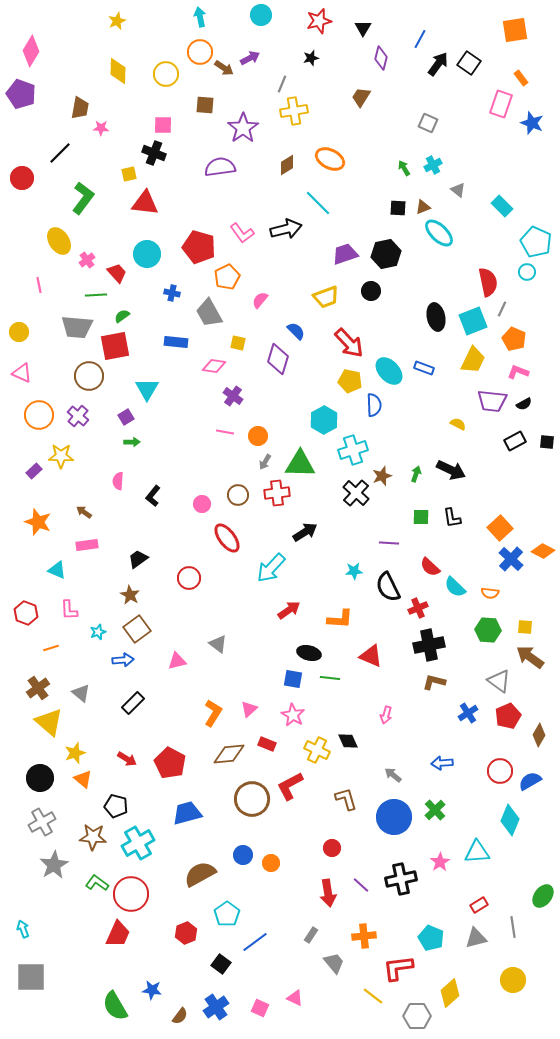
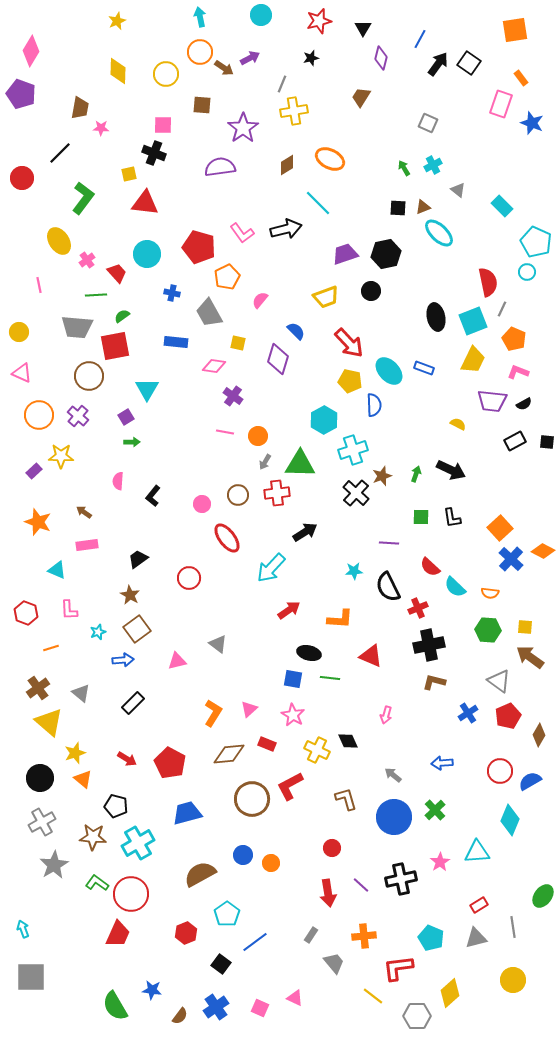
brown square at (205, 105): moved 3 px left
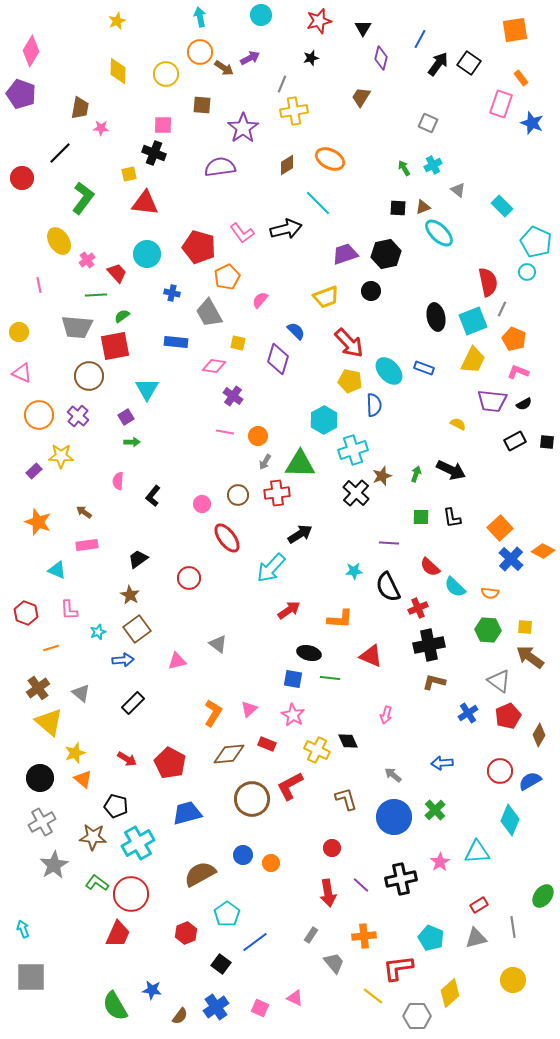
black arrow at (305, 532): moved 5 px left, 2 px down
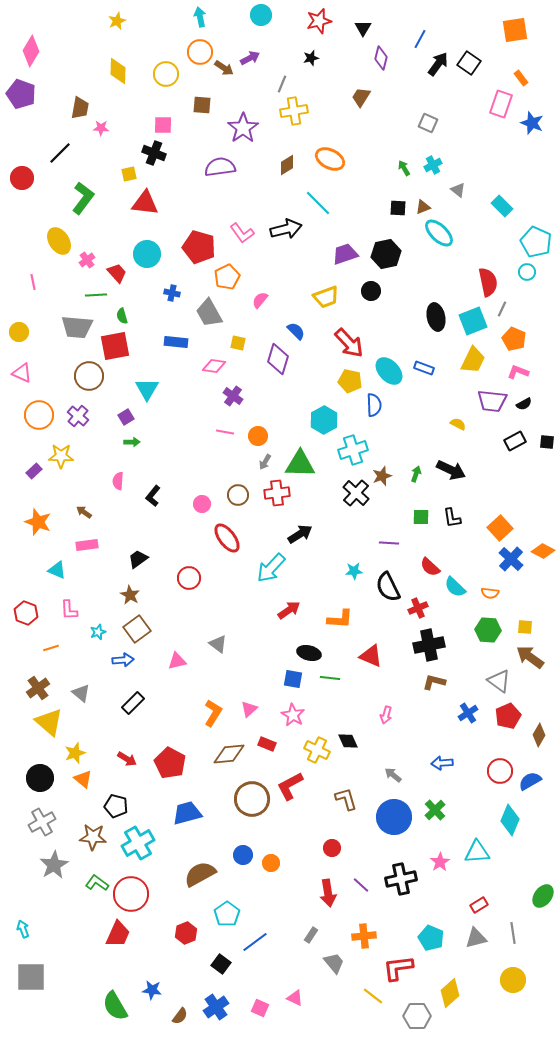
pink line at (39, 285): moved 6 px left, 3 px up
green semicircle at (122, 316): rotated 70 degrees counterclockwise
gray line at (513, 927): moved 6 px down
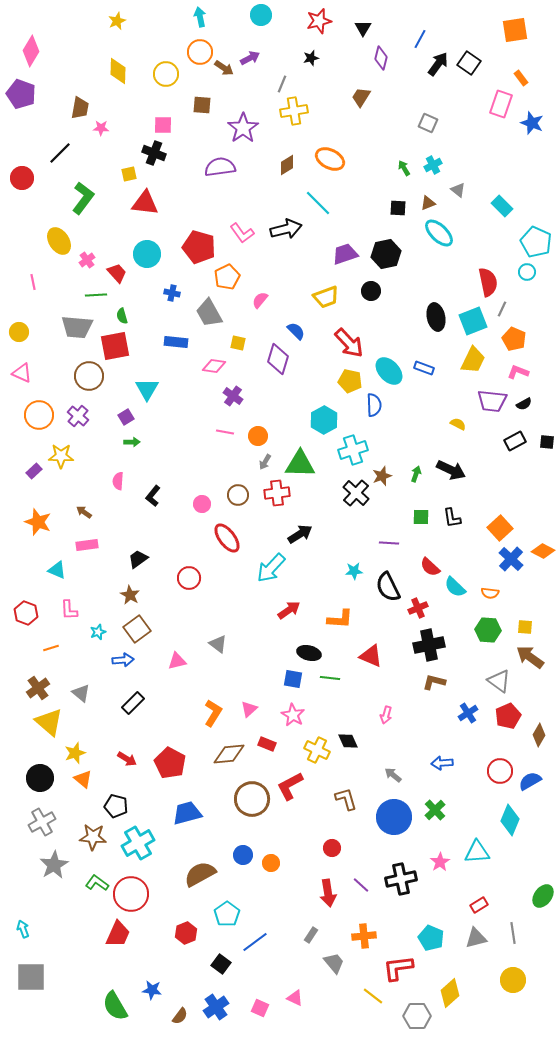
brown triangle at (423, 207): moved 5 px right, 4 px up
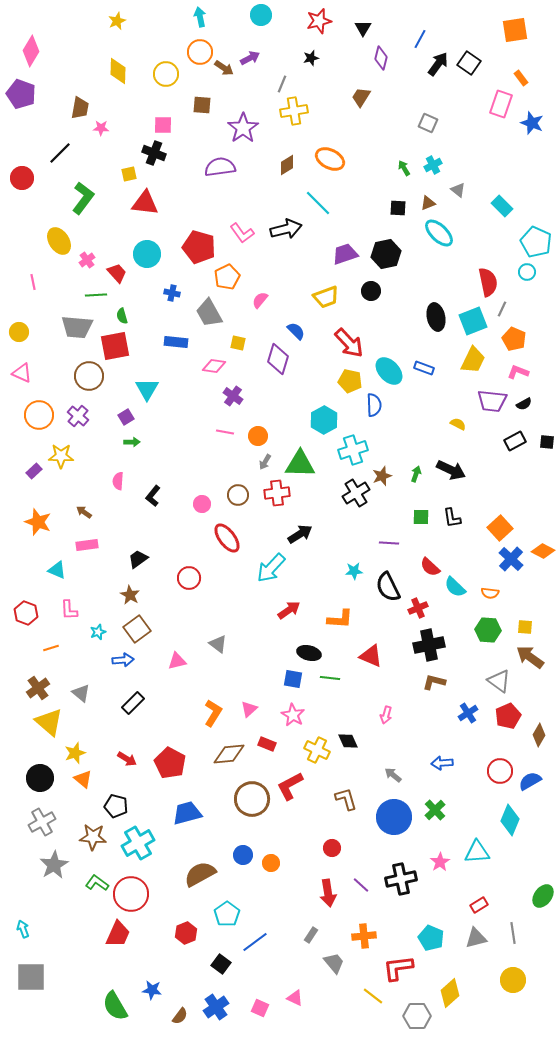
black cross at (356, 493): rotated 16 degrees clockwise
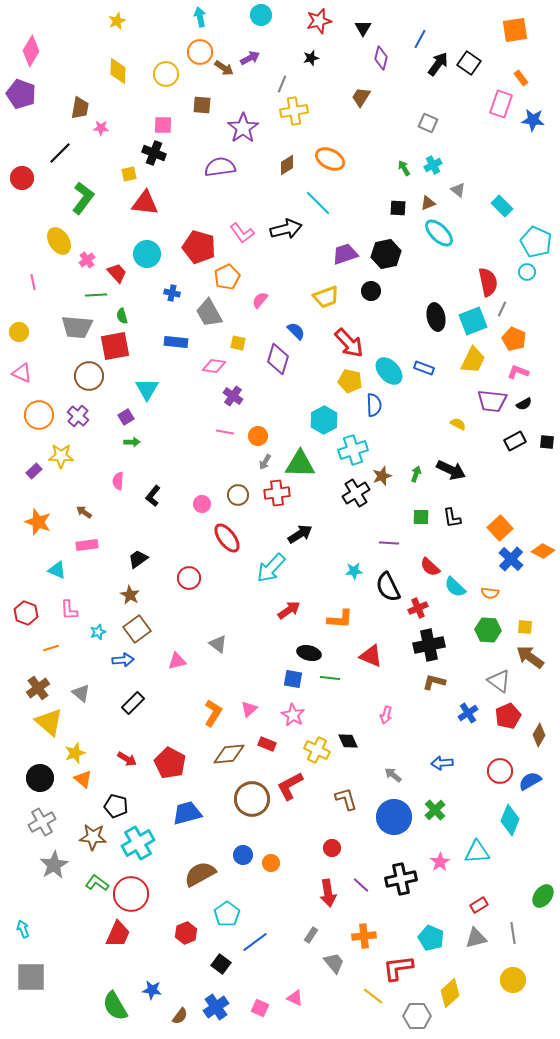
blue star at (532, 123): moved 1 px right, 3 px up; rotated 15 degrees counterclockwise
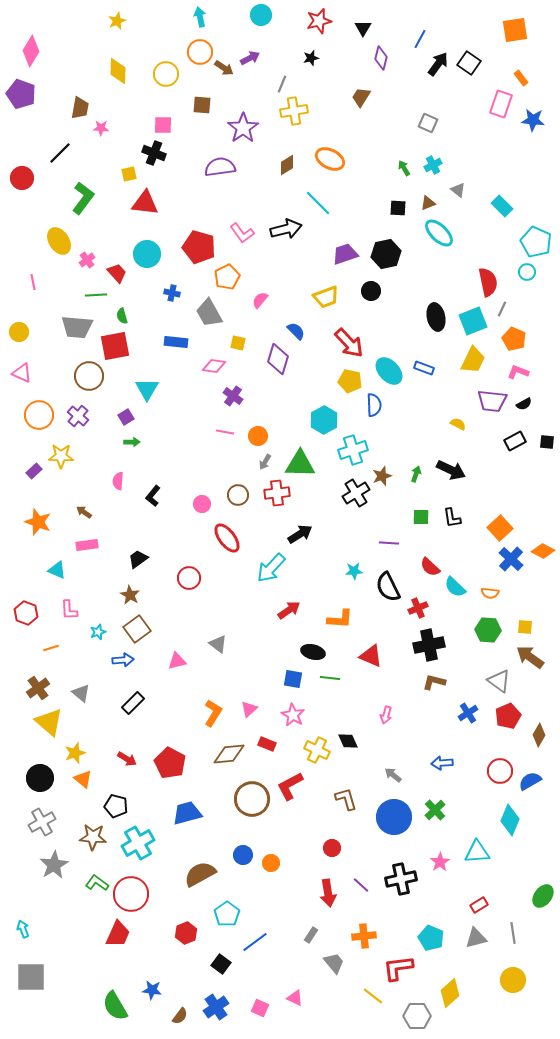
black ellipse at (309, 653): moved 4 px right, 1 px up
